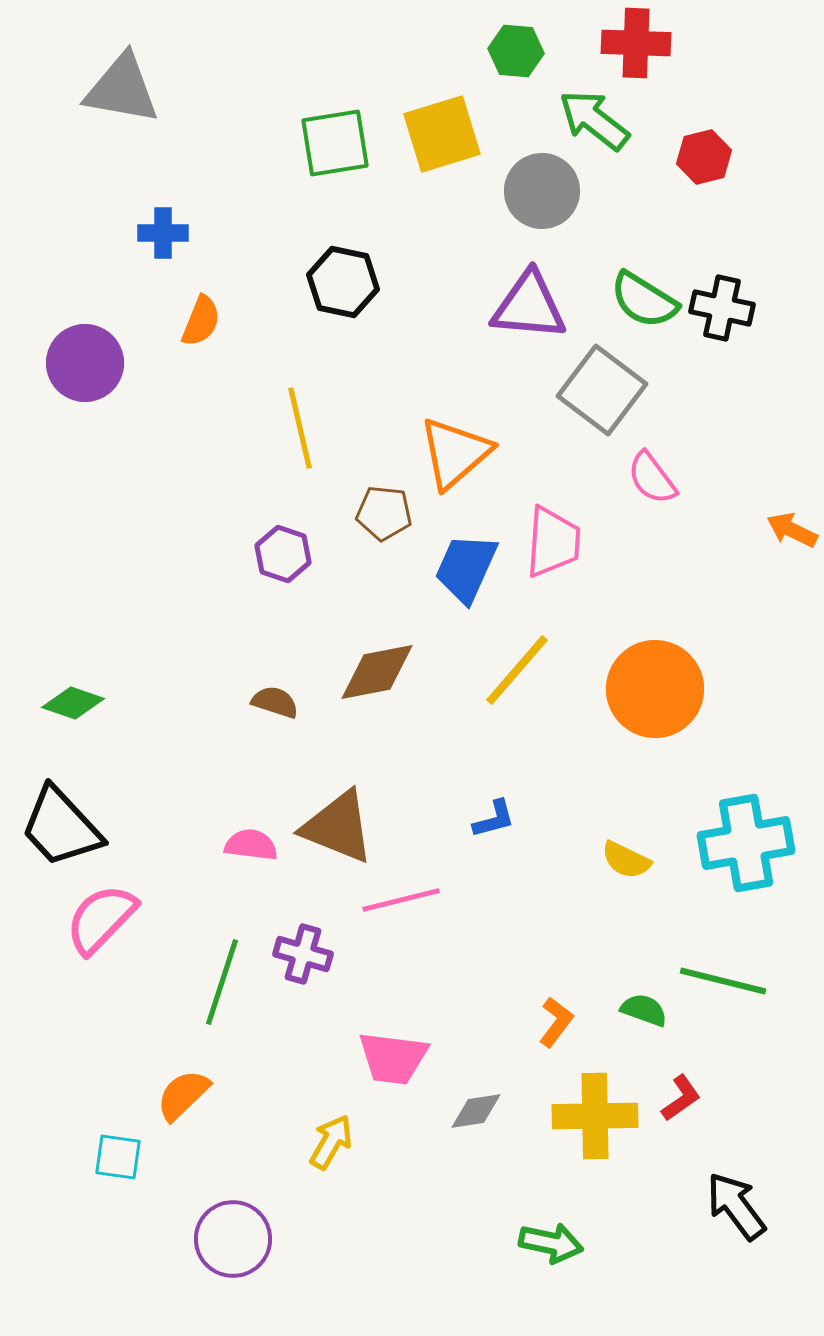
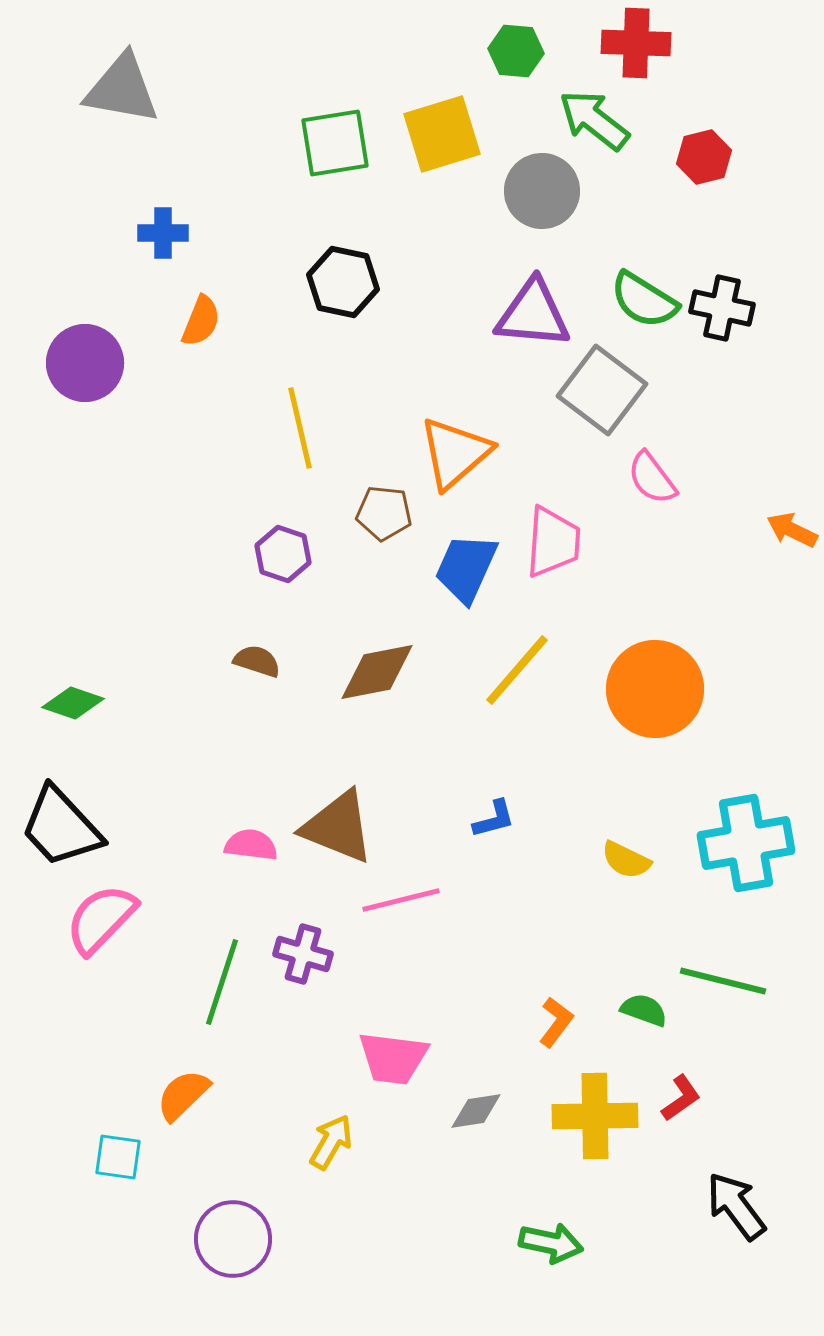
purple triangle at (529, 306): moved 4 px right, 8 px down
brown semicircle at (275, 702): moved 18 px left, 41 px up
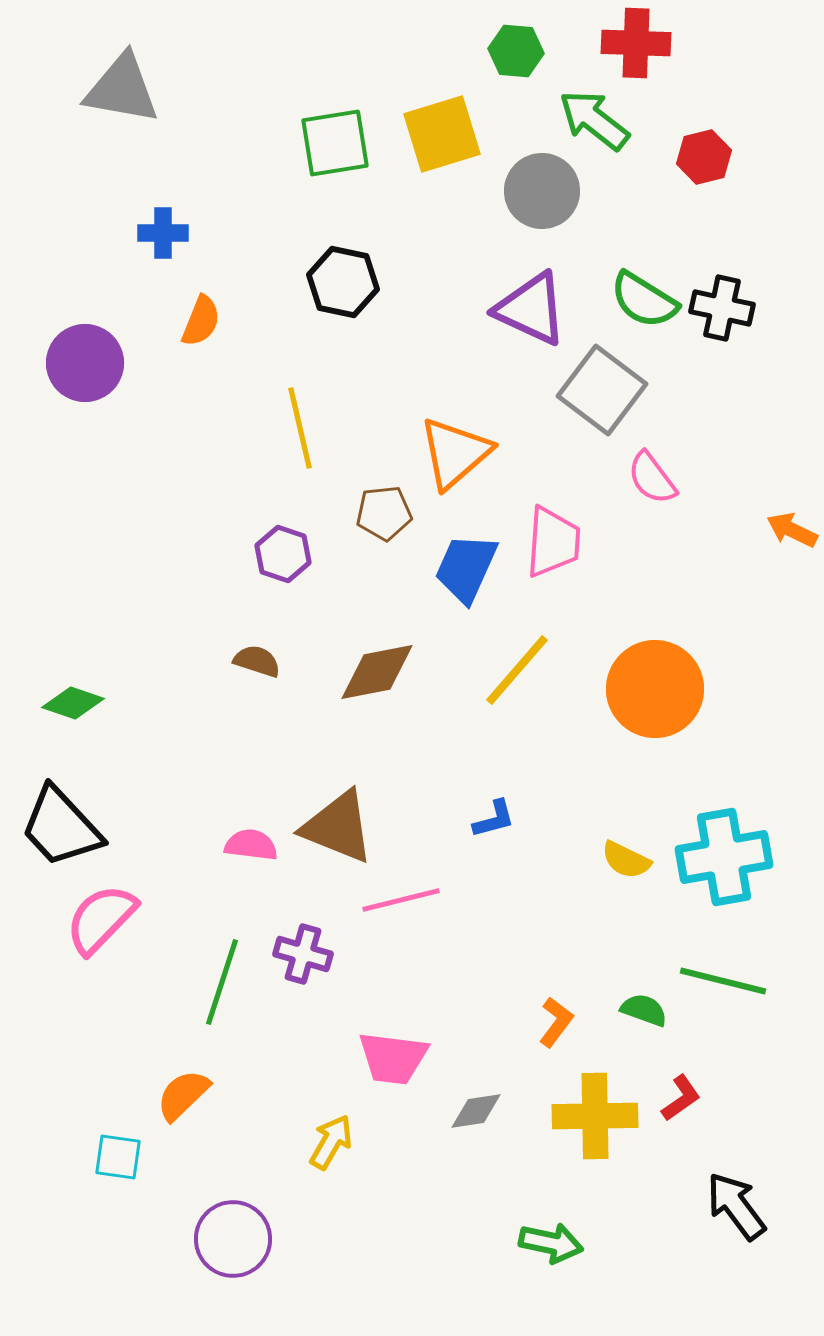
purple triangle at (533, 314): moved 2 px left, 5 px up; rotated 20 degrees clockwise
brown pentagon at (384, 513): rotated 12 degrees counterclockwise
cyan cross at (746, 843): moved 22 px left, 14 px down
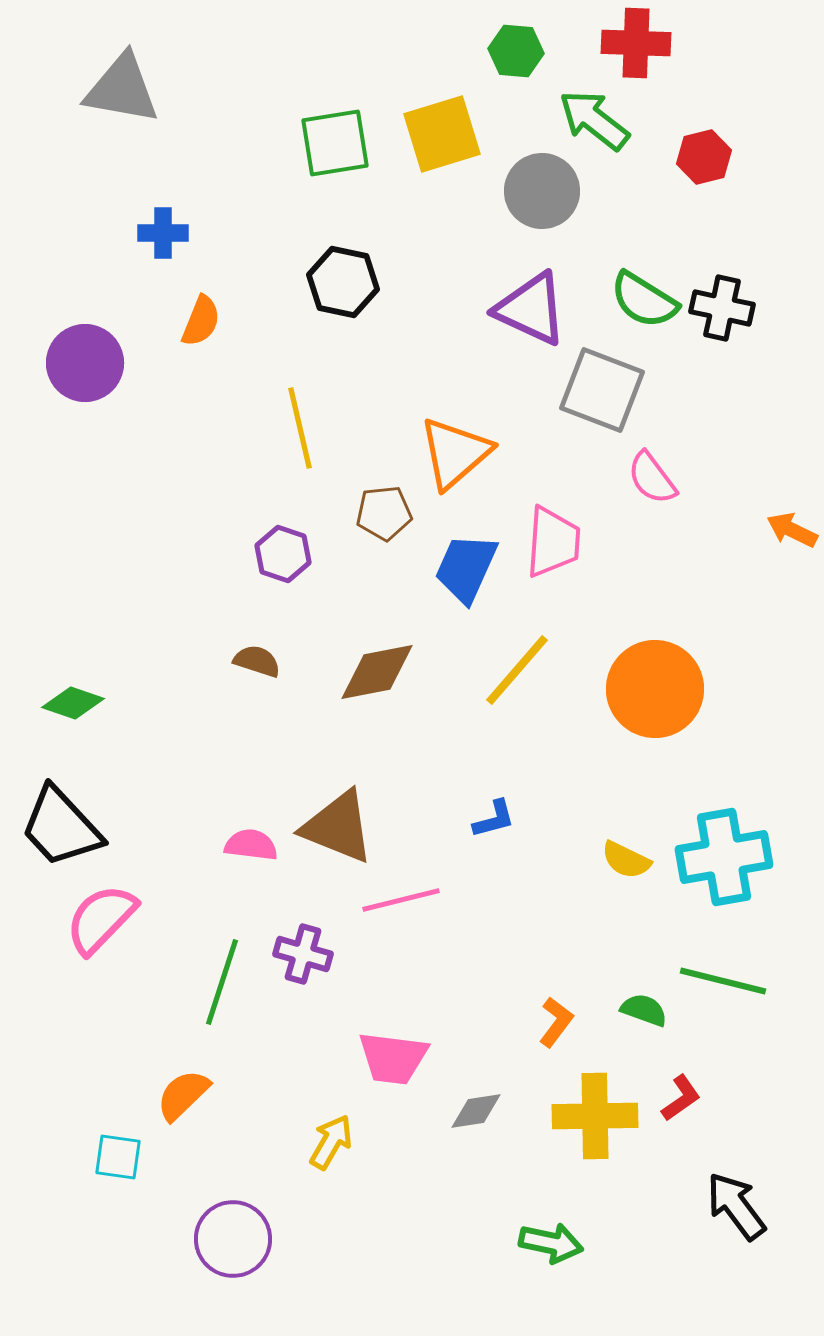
gray square at (602, 390): rotated 16 degrees counterclockwise
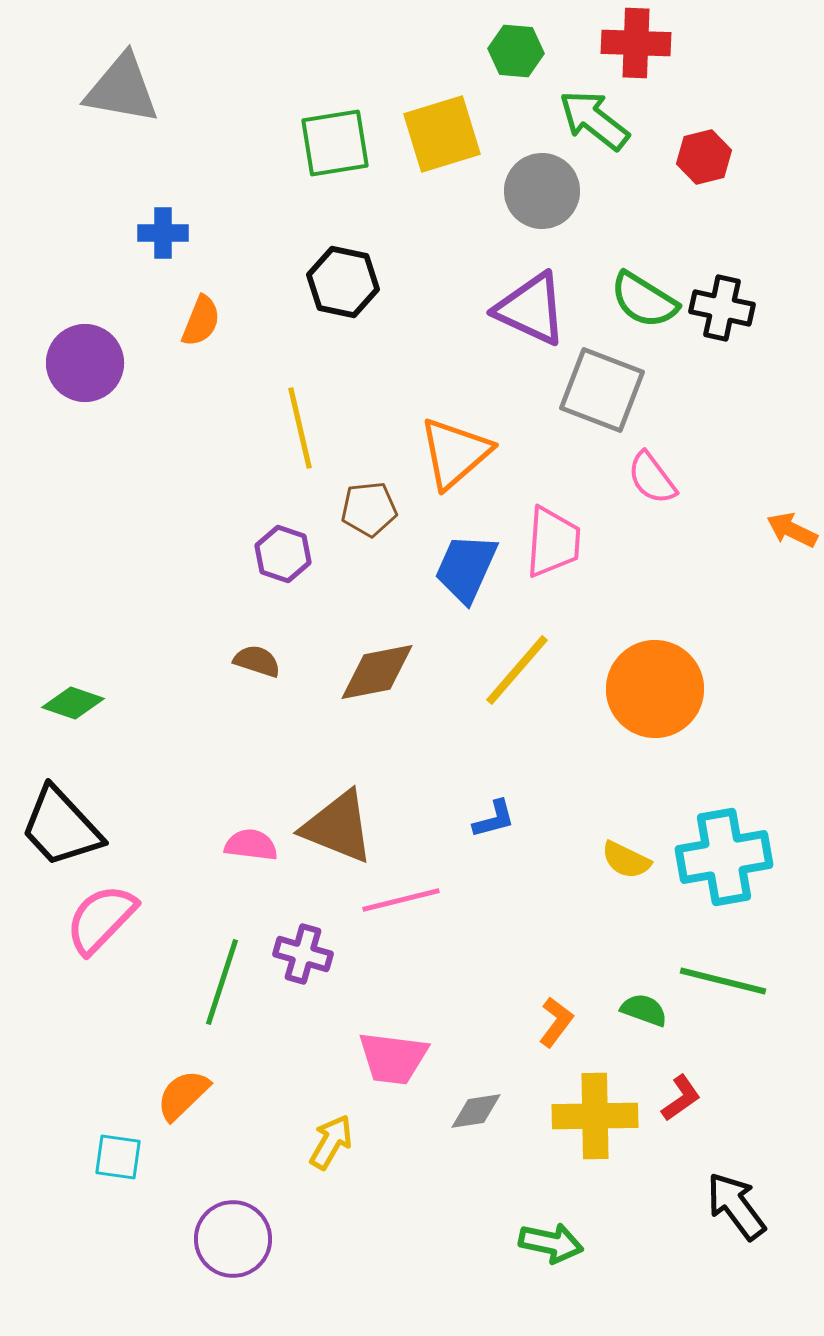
brown pentagon at (384, 513): moved 15 px left, 4 px up
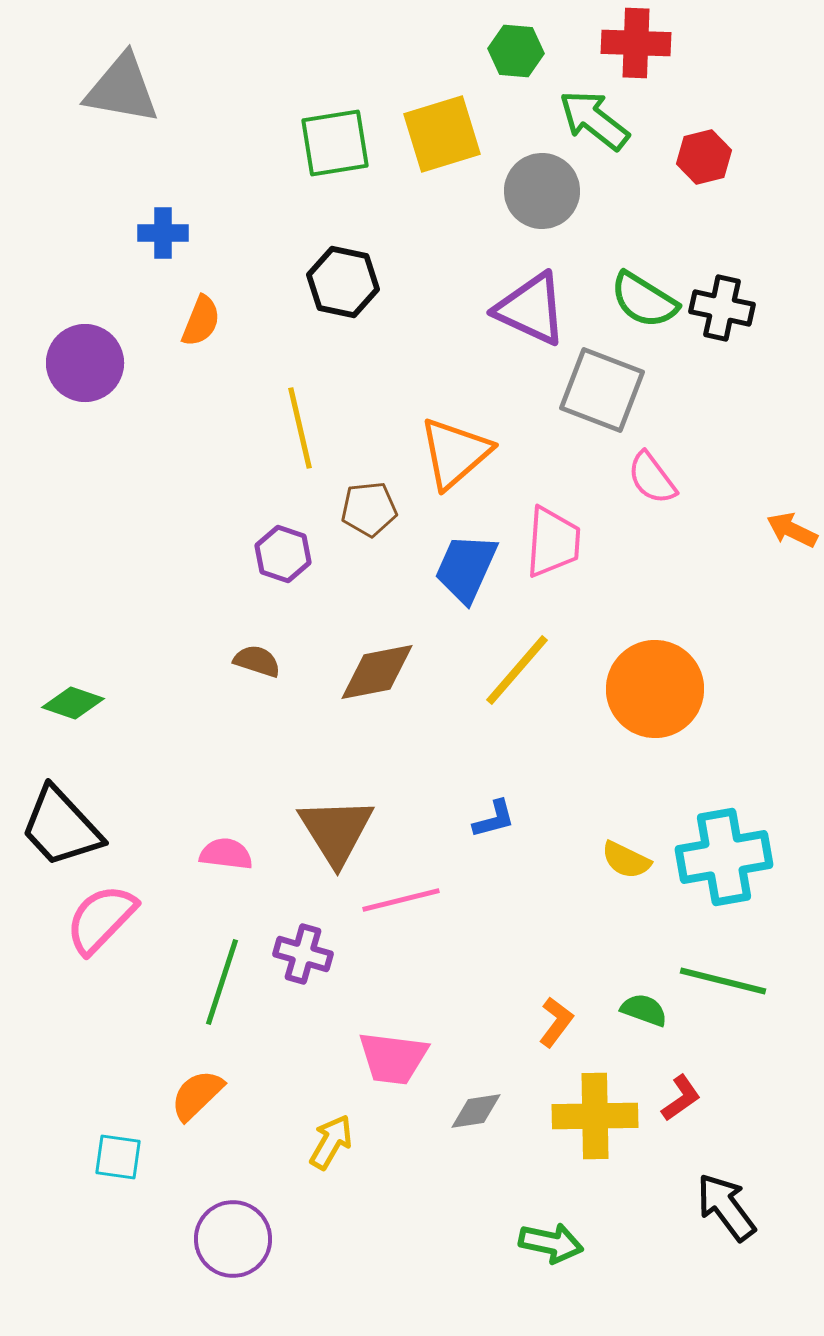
brown triangle at (338, 827): moved 2 px left, 4 px down; rotated 36 degrees clockwise
pink semicircle at (251, 845): moved 25 px left, 9 px down
orange semicircle at (183, 1095): moved 14 px right
black arrow at (736, 1206): moved 10 px left, 1 px down
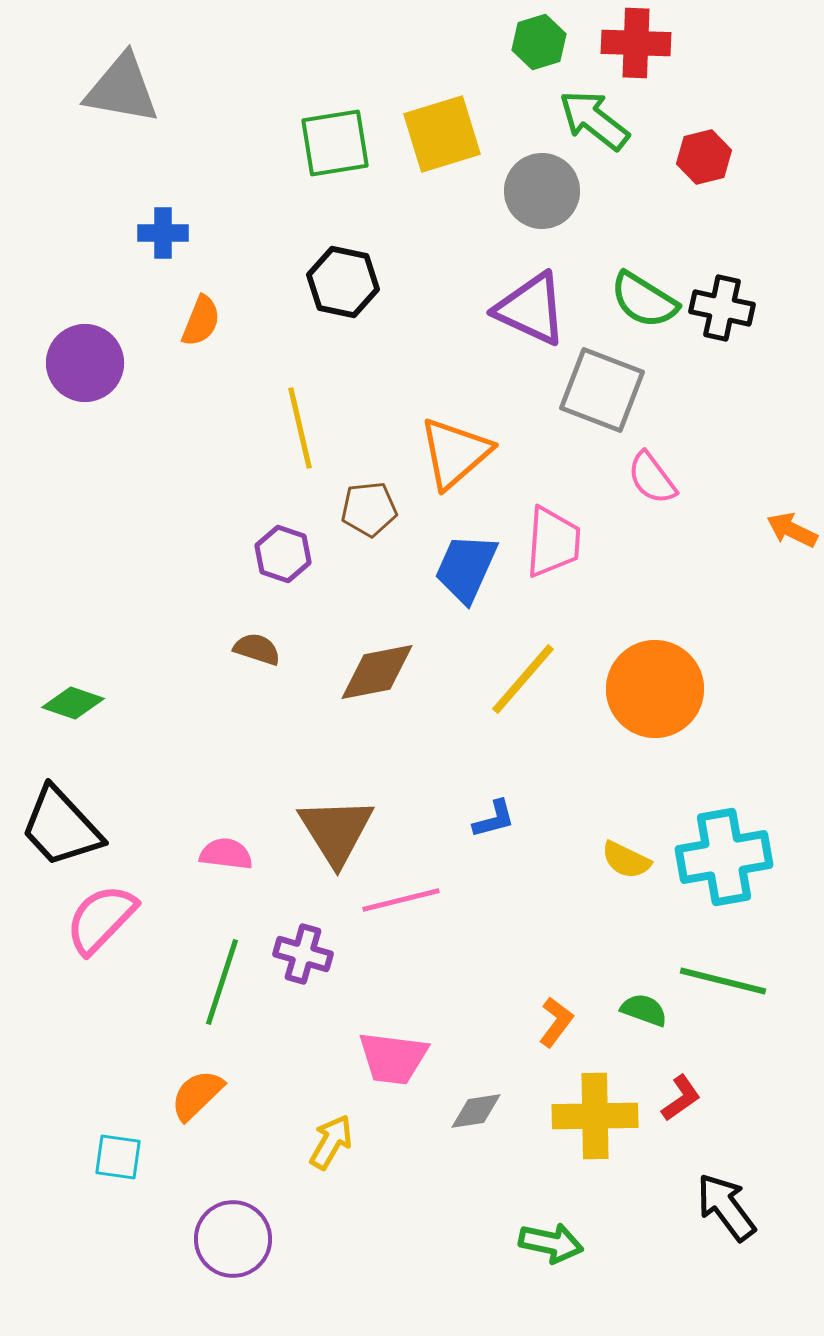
green hexagon at (516, 51): moved 23 px right, 9 px up; rotated 22 degrees counterclockwise
brown semicircle at (257, 661): moved 12 px up
yellow line at (517, 670): moved 6 px right, 9 px down
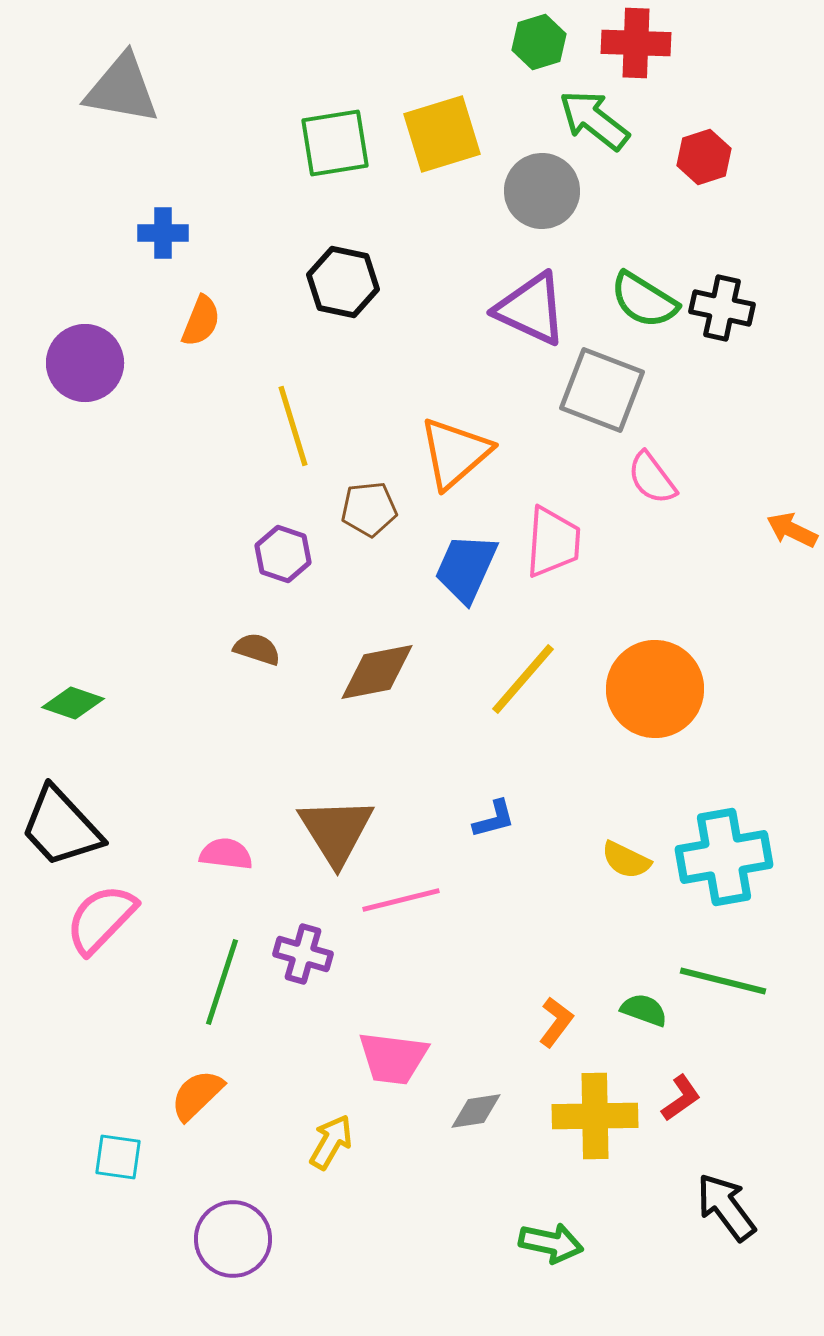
red hexagon at (704, 157): rotated 4 degrees counterclockwise
yellow line at (300, 428): moved 7 px left, 2 px up; rotated 4 degrees counterclockwise
